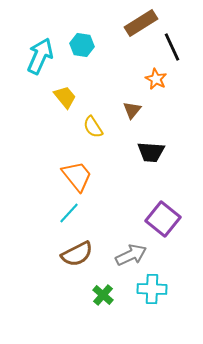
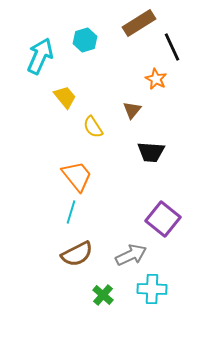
brown rectangle: moved 2 px left
cyan hexagon: moved 3 px right, 5 px up; rotated 25 degrees counterclockwise
cyan line: moved 2 px right, 1 px up; rotated 25 degrees counterclockwise
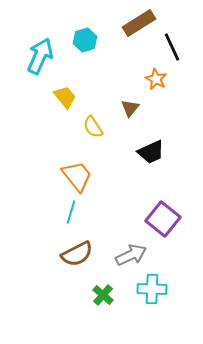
brown triangle: moved 2 px left, 2 px up
black trapezoid: rotated 28 degrees counterclockwise
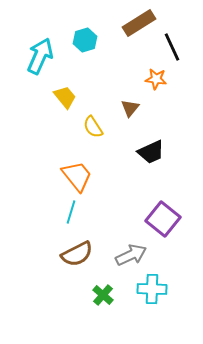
orange star: rotated 20 degrees counterclockwise
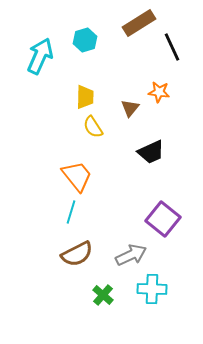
orange star: moved 3 px right, 13 px down
yellow trapezoid: moved 20 px right; rotated 40 degrees clockwise
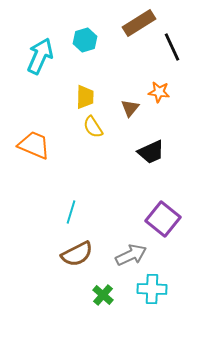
orange trapezoid: moved 43 px left, 31 px up; rotated 28 degrees counterclockwise
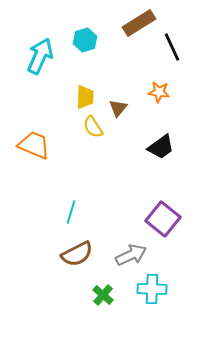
brown triangle: moved 12 px left
black trapezoid: moved 10 px right, 5 px up; rotated 12 degrees counterclockwise
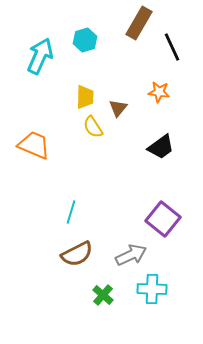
brown rectangle: rotated 28 degrees counterclockwise
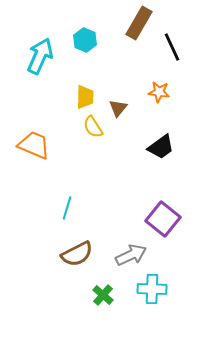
cyan hexagon: rotated 20 degrees counterclockwise
cyan line: moved 4 px left, 4 px up
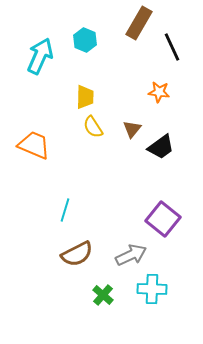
brown triangle: moved 14 px right, 21 px down
cyan line: moved 2 px left, 2 px down
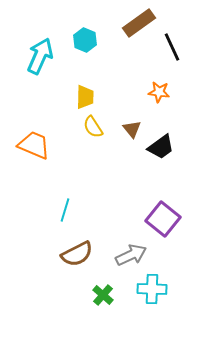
brown rectangle: rotated 24 degrees clockwise
brown triangle: rotated 18 degrees counterclockwise
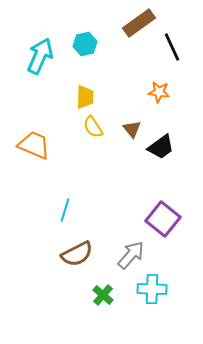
cyan hexagon: moved 4 px down; rotated 25 degrees clockwise
gray arrow: rotated 24 degrees counterclockwise
